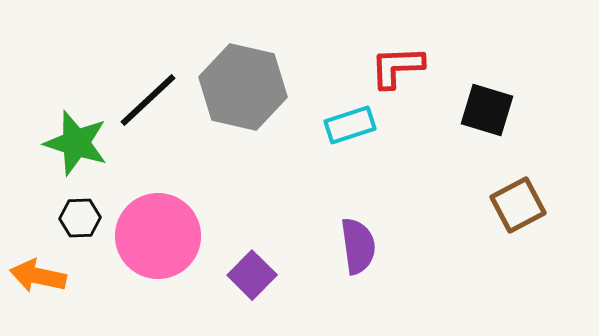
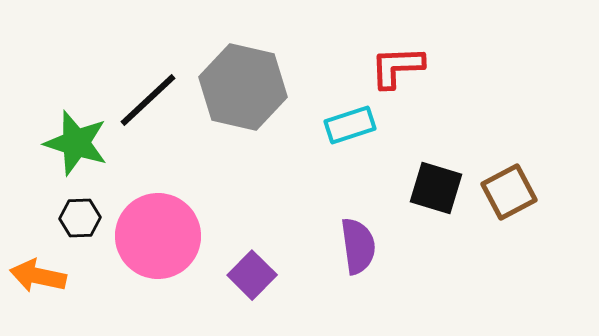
black square: moved 51 px left, 78 px down
brown square: moved 9 px left, 13 px up
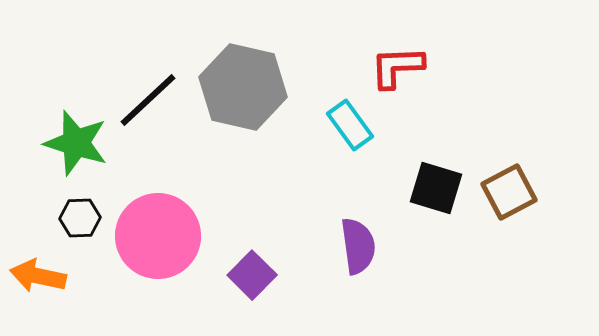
cyan rectangle: rotated 72 degrees clockwise
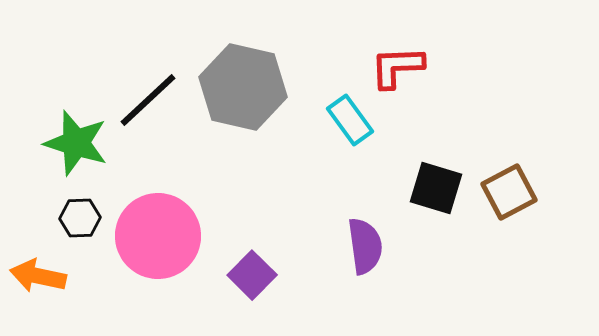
cyan rectangle: moved 5 px up
purple semicircle: moved 7 px right
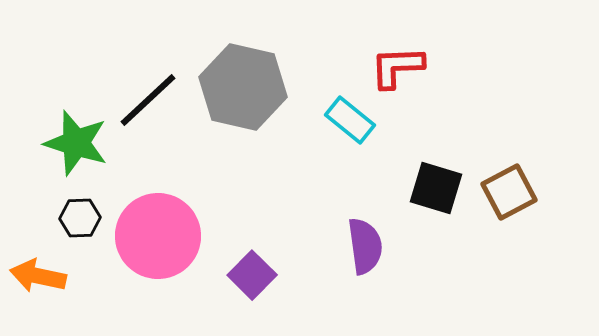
cyan rectangle: rotated 15 degrees counterclockwise
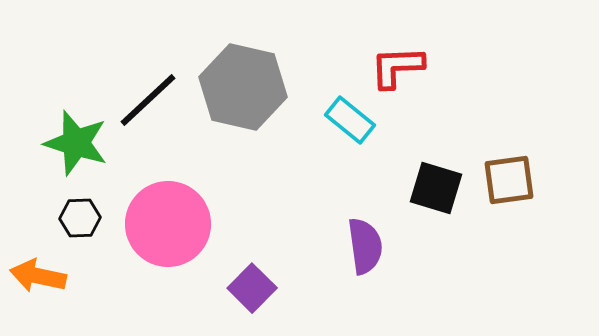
brown square: moved 12 px up; rotated 20 degrees clockwise
pink circle: moved 10 px right, 12 px up
purple square: moved 13 px down
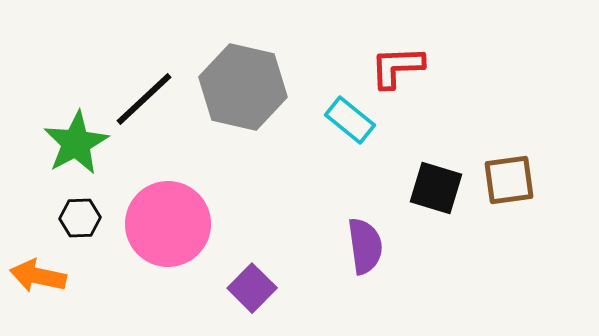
black line: moved 4 px left, 1 px up
green star: rotated 26 degrees clockwise
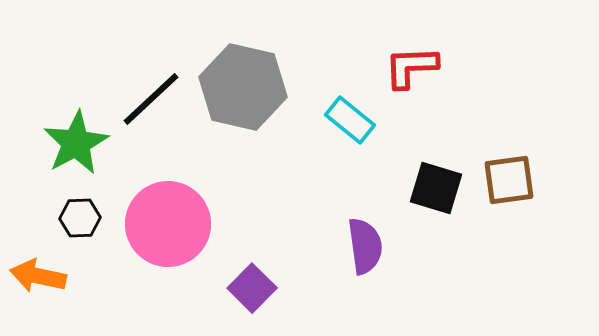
red L-shape: moved 14 px right
black line: moved 7 px right
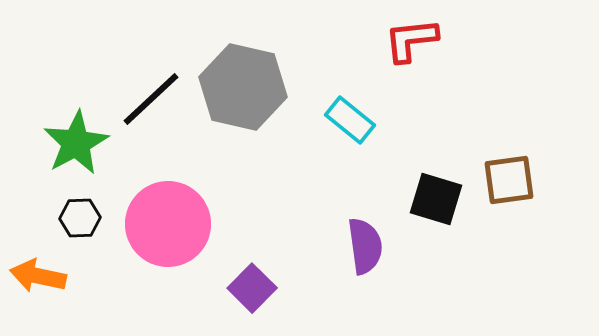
red L-shape: moved 27 px up; rotated 4 degrees counterclockwise
black square: moved 11 px down
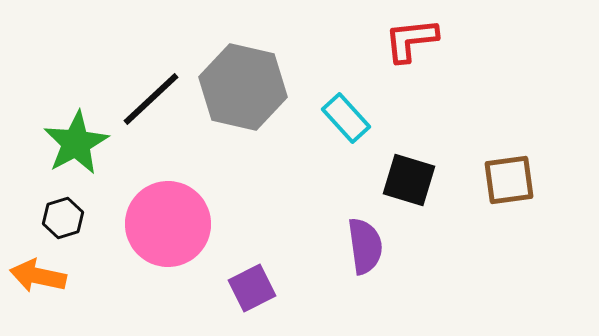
cyan rectangle: moved 4 px left, 2 px up; rotated 9 degrees clockwise
black square: moved 27 px left, 19 px up
black hexagon: moved 17 px left; rotated 15 degrees counterclockwise
purple square: rotated 18 degrees clockwise
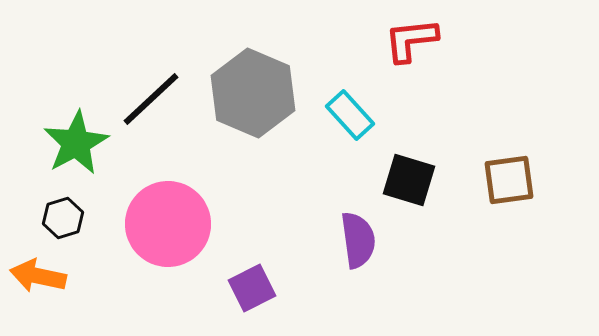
gray hexagon: moved 10 px right, 6 px down; rotated 10 degrees clockwise
cyan rectangle: moved 4 px right, 3 px up
purple semicircle: moved 7 px left, 6 px up
